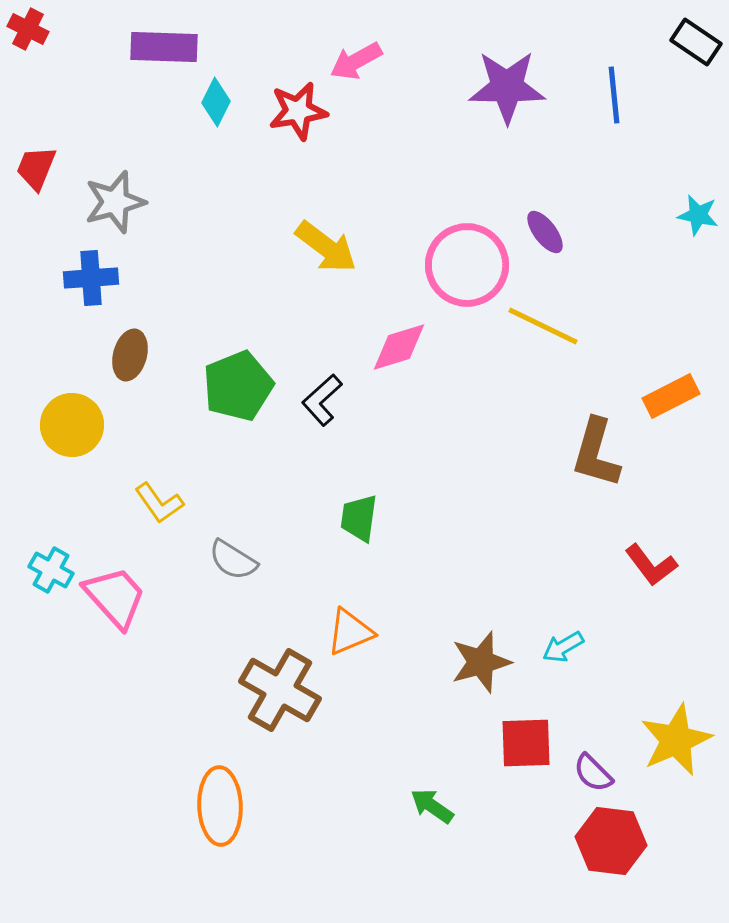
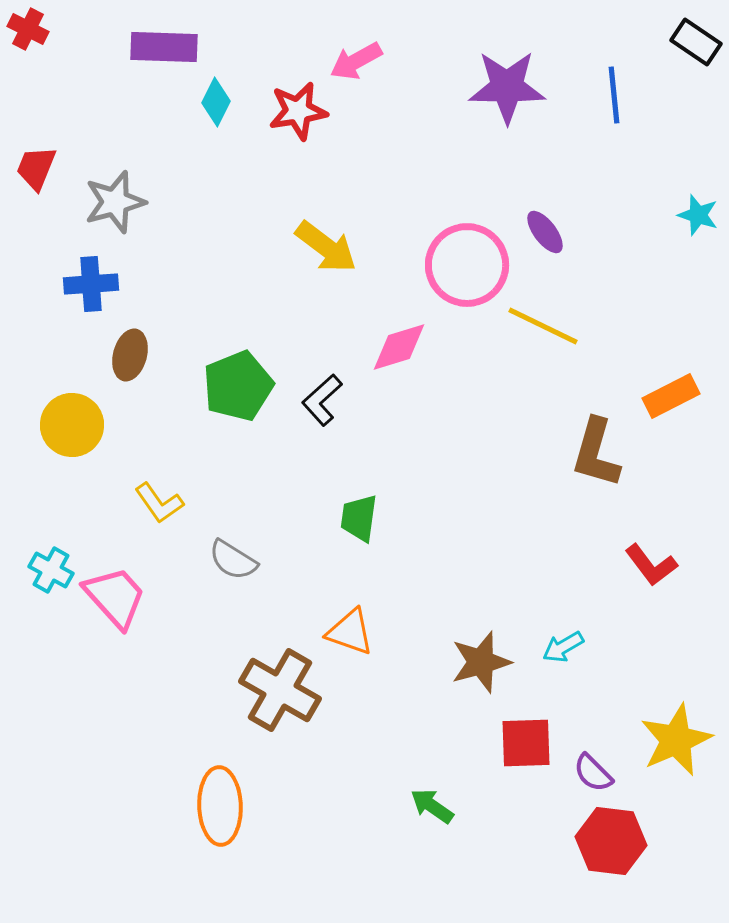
cyan star: rotated 6 degrees clockwise
blue cross: moved 6 px down
orange triangle: rotated 42 degrees clockwise
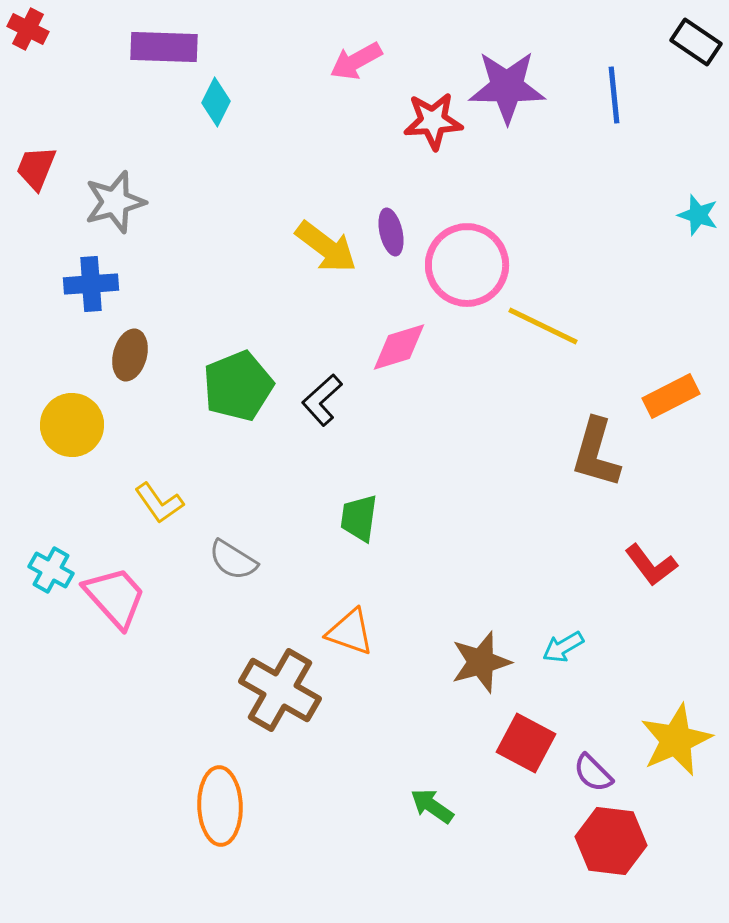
red star: moved 135 px right, 10 px down; rotated 6 degrees clockwise
purple ellipse: moved 154 px left; rotated 24 degrees clockwise
red square: rotated 30 degrees clockwise
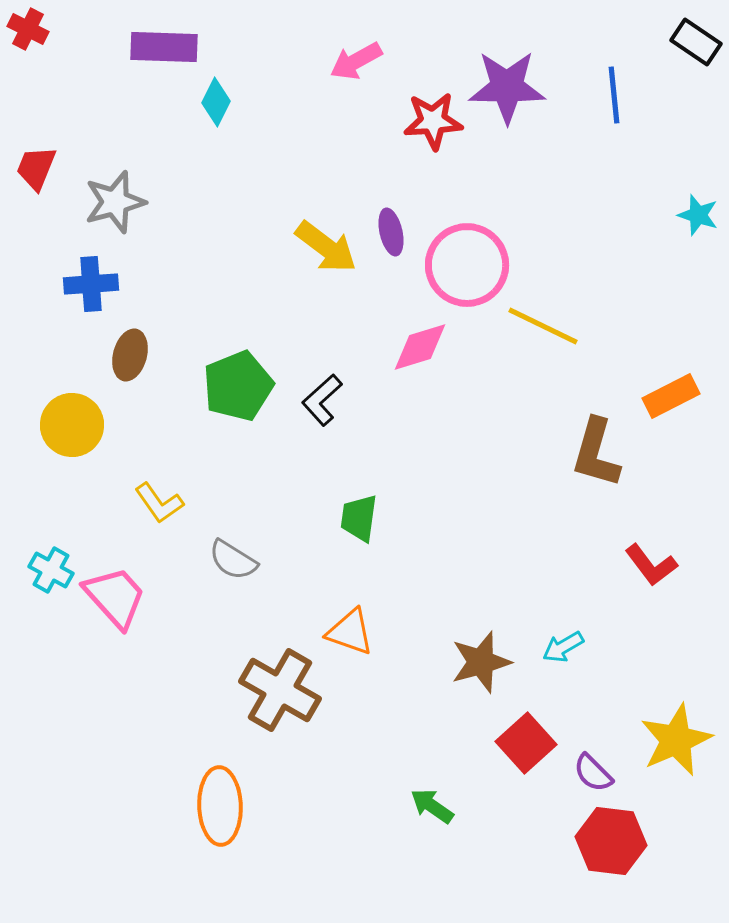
pink diamond: moved 21 px right
red square: rotated 20 degrees clockwise
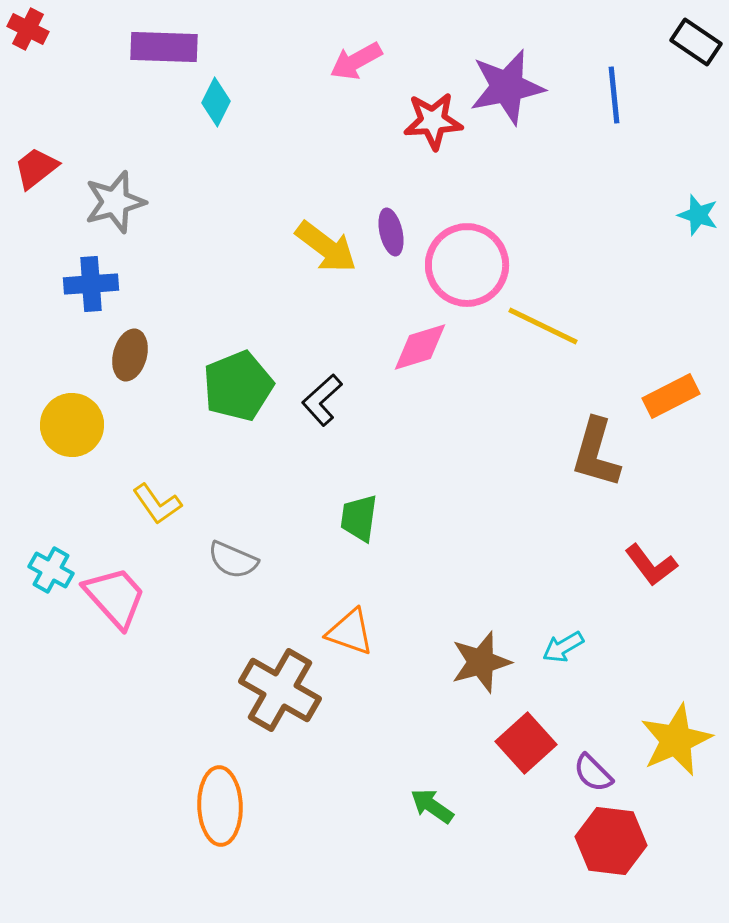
purple star: rotated 12 degrees counterclockwise
red trapezoid: rotated 30 degrees clockwise
yellow L-shape: moved 2 px left, 1 px down
gray semicircle: rotated 9 degrees counterclockwise
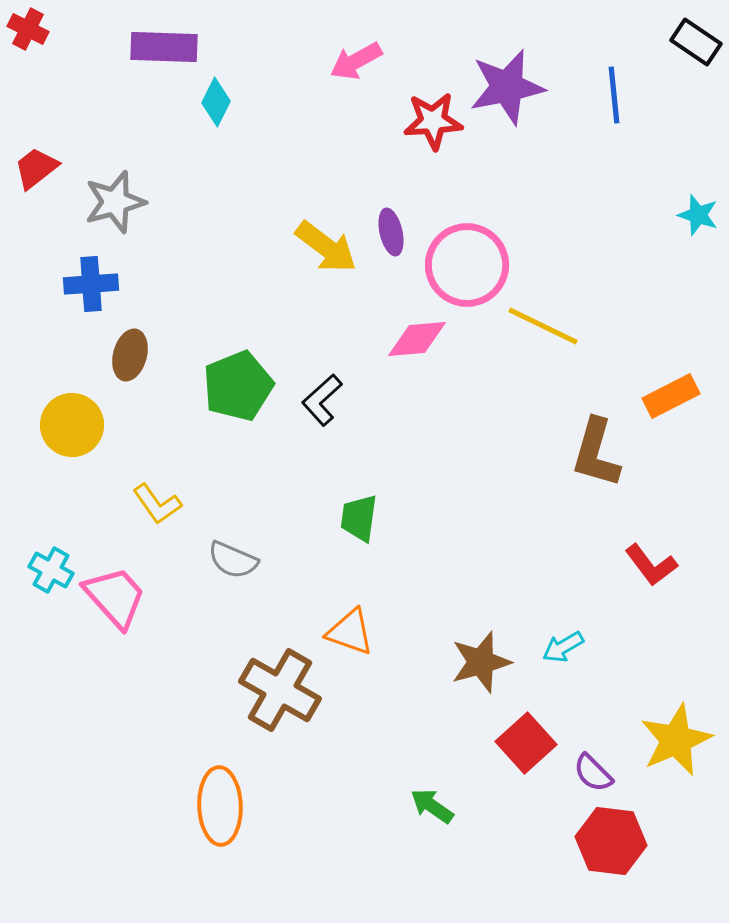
pink diamond: moved 3 px left, 8 px up; rotated 12 degrees clockwise
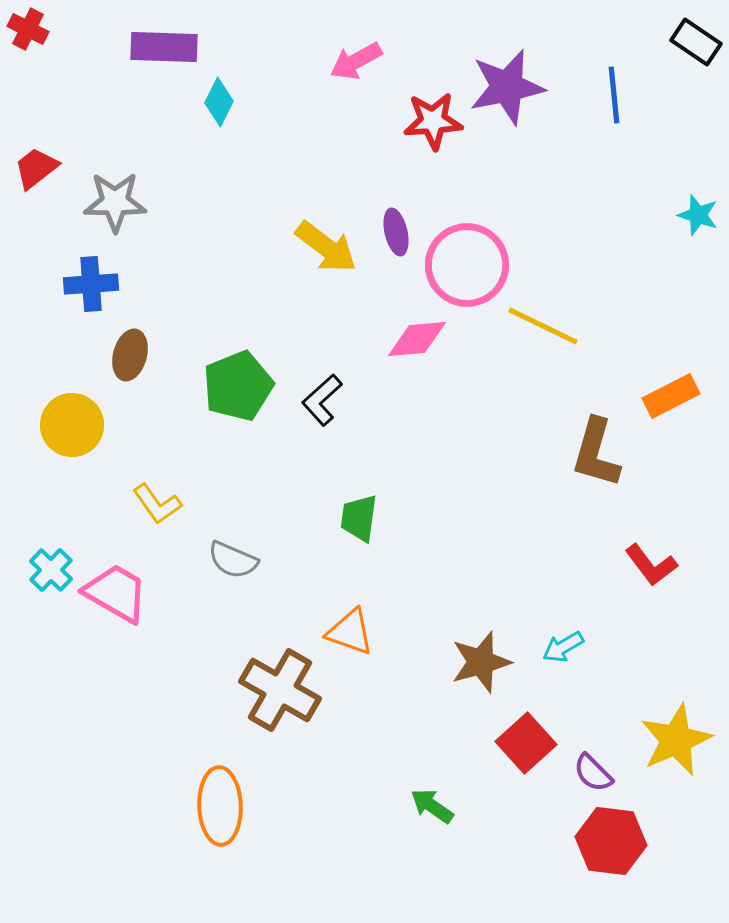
cyan diamond: moved 3 px right
gray star: rotated 16 degrees clockwise
purple ellipse: moved 5 px right
cyan cross: rotated 15 degrees clockwise
pink trapezoid: moved 1 px right, 4 px up; rotated 18 degrees counterclockwise
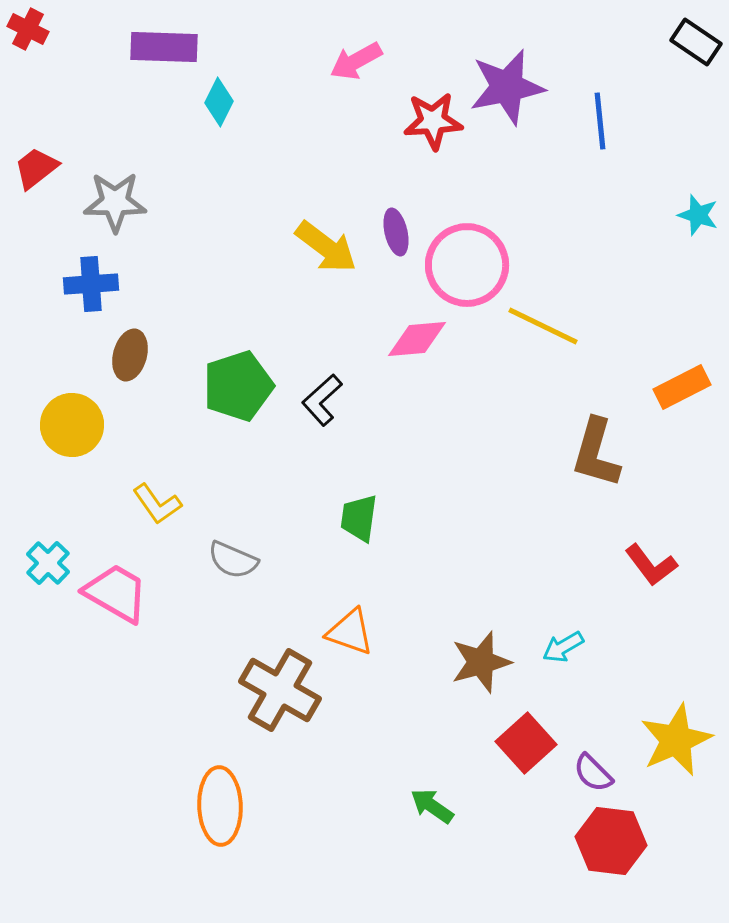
blue line: moved 14 px left, 26 px down
green pentagon: rotated 4 degrees clockwise
orange rectangle: moved 11 px right, 9 px up
cyan cross: moved 3 px left, 7 px up
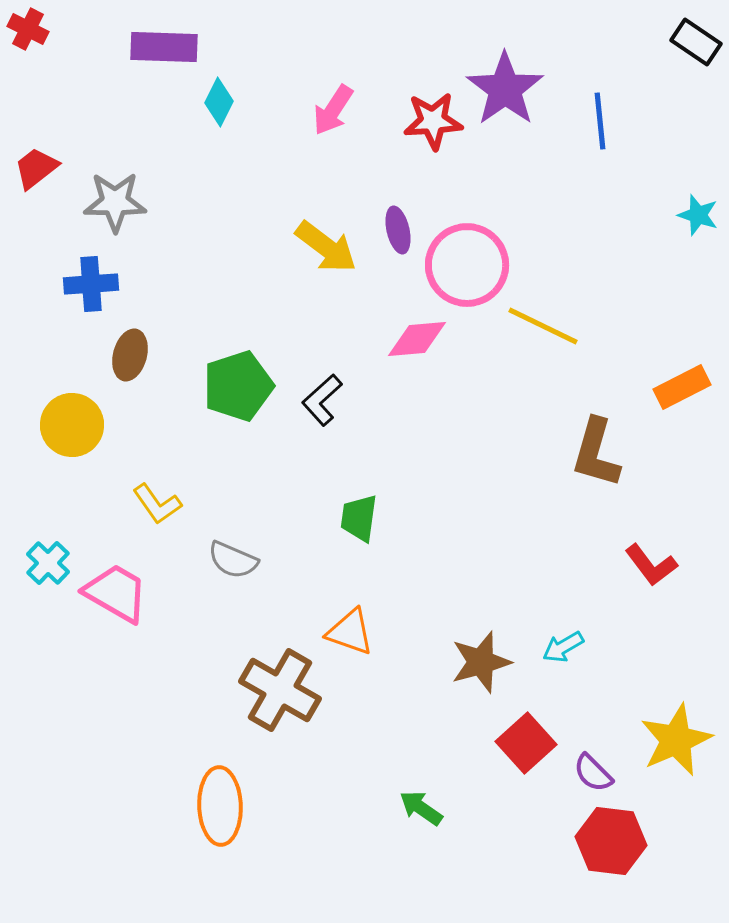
pink arrow: moved 23 px left, 49 px down; rotated 28 degrees counterclockwise
purple star: moved 2 px left, 2 px down; rotated 24 degrees counterclockwise
purple ellipse: moved 2 px right, 2 px up
green arrow: moved 11 px left, 2 px down
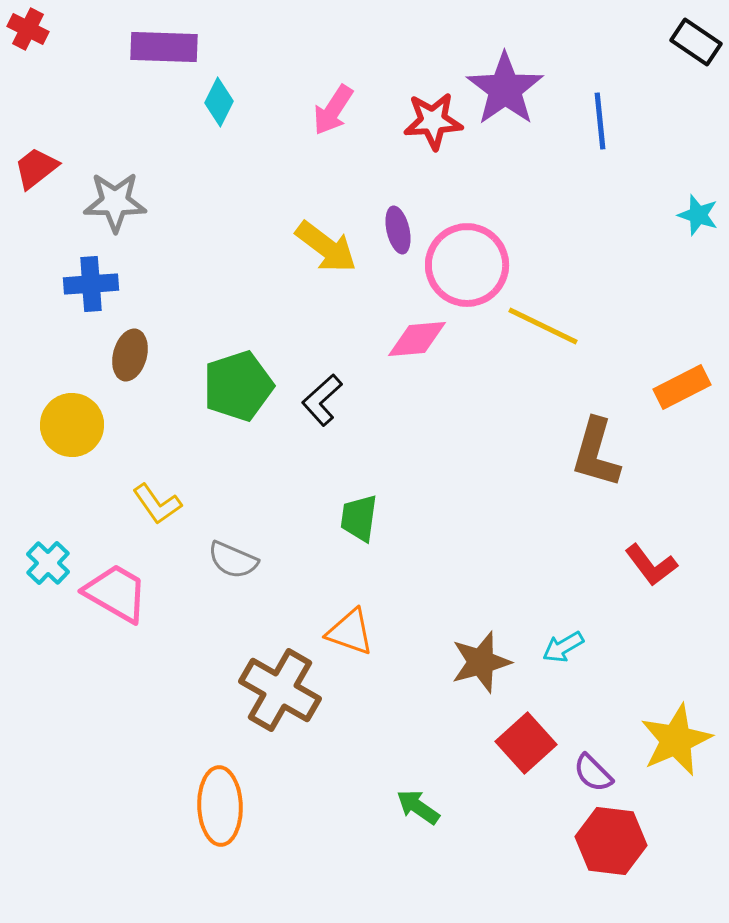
green arrow: moved 3 px left, 1 px up
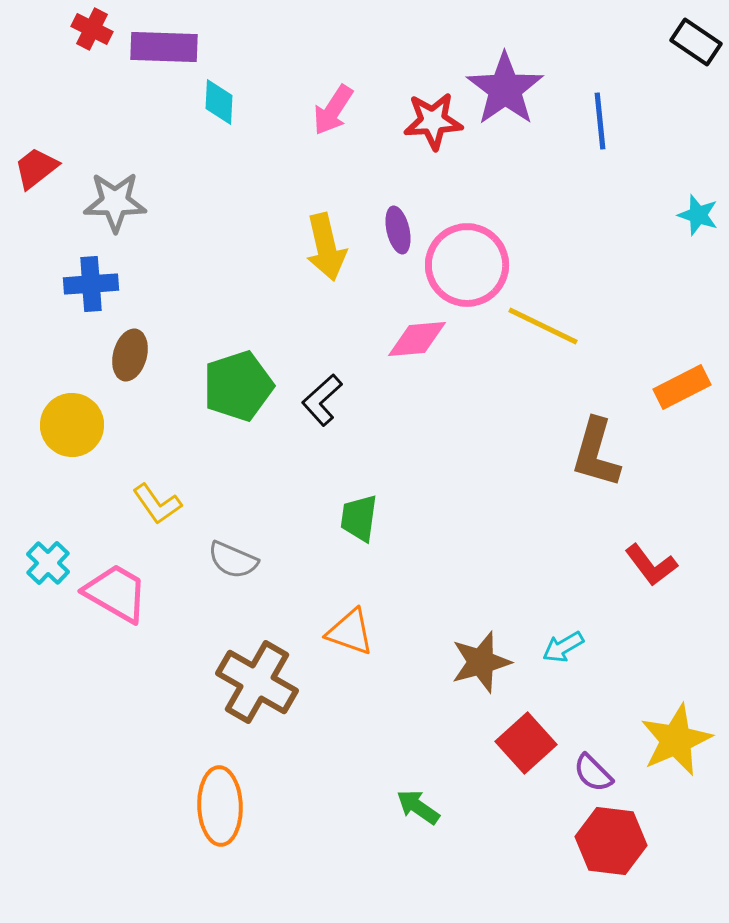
red cross: moved 64 px right
cyan diamond: rotated 24 degrees counterclockwise
yellow arrow: rotated 40 degrees clockwise
brown cross: moved 23 px left, 8 px up
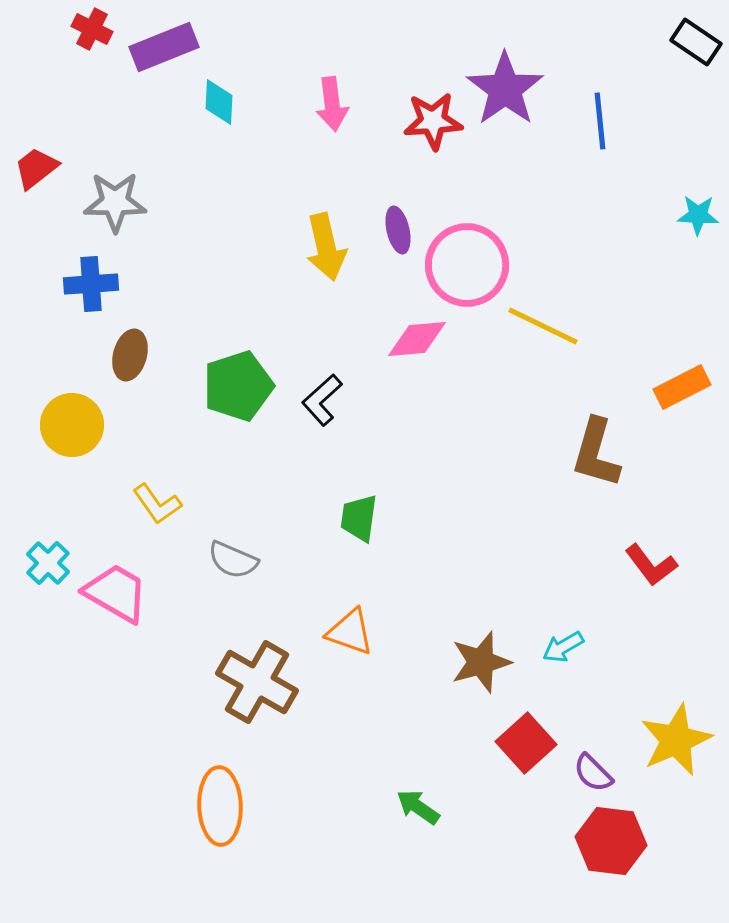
purple rectangle: rotated 24 degrees counterclockwise
pink arrow: moved 1 px left, 6 px up; rotated 40 degrees counterclockwise
cyan star: rotated 15 degrees counterclockwise
